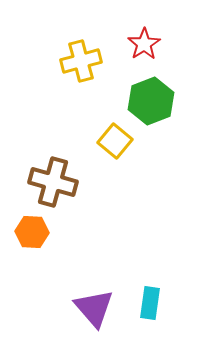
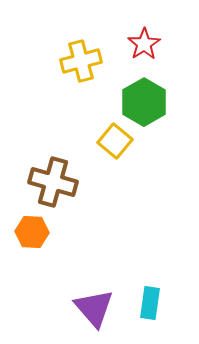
green hexagon: moved 7 px left, 1 px down; rotated 9 degrees counterclockwise
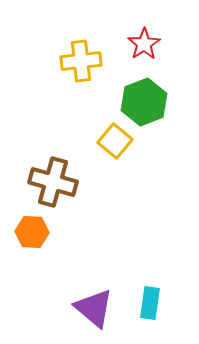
yellow cross: rotated 9 degrees clockwise
green hexagon: rotated 9 degrees clockwise
purple triangle: rotated 9 degrees counterclockwise
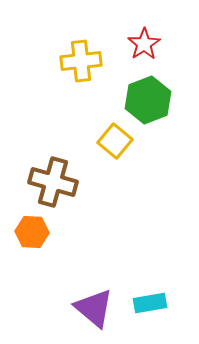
green hexagon: moved 4 px right, 2 px up
cyan rectangle: rotated 72 degrees clockwise
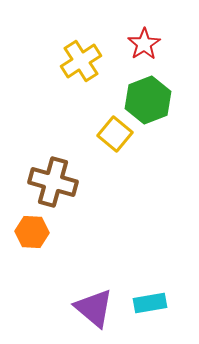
yellow cross: rotated 27 degrees counterclockwise
yellow square: moved 7 px up
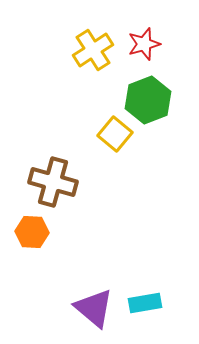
red star: rotated 16 degrees clockwise
yellow cross: moved 12 px right, 11 px up
cyan rectangle: moved 5 px left
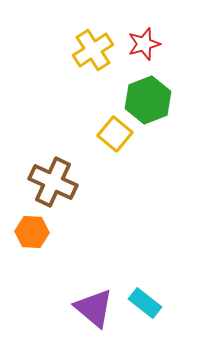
brown cross: rotated 9 degrees clockwise
cyan rectangle: rotated 48 degrees clockwise
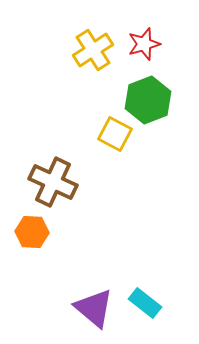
yellow square: rotated 12 degrees counterclockwise
